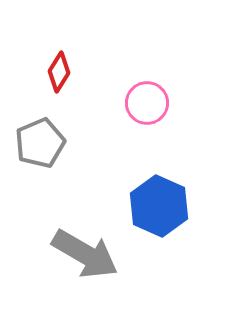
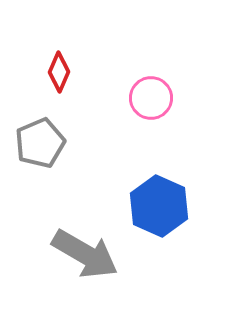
red diamond: rotated 9 degrees counterclockwise
pink circle: moved 4 px right, 5 px up
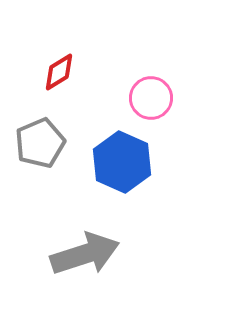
red diamond: rotated 36 degrees clockwise
blue hexagon: moved 37 px left, 44 px up
gray arrow: rotated 48 degrees counterclockwise
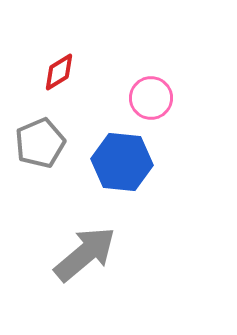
blue hexagon: rotated 18 degrees counterclockwise
gray arrow: rotated 22 degrees counterclockwise
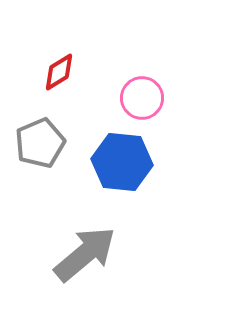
pink circle: moved 9 px left
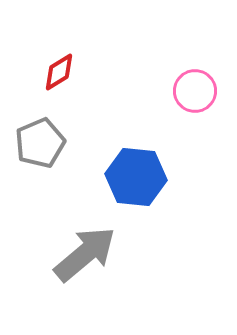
pink circle: moved 53 px right, 7 px up
blue hexagon: moved 14 px right, 15 px down
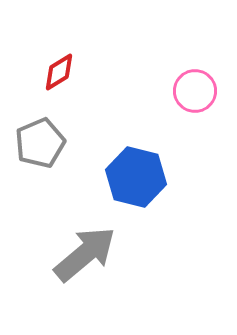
blue hexagon: rotated 8 degrees clockwise
